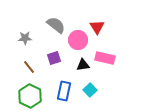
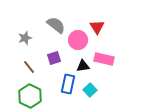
gray star: rotated 16 degrees counterclockwise
pink rectangle: moved 1 px left, 1 px down
black triangle: moved 1 px down
blue rectangle: moved 4 px right, 7 px up
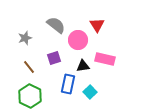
red triangle: moved 2 px up
pink rectangle: moved 1 px right
cyan square: moved 2 px down
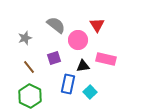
pink rectangle: moved 1 px right
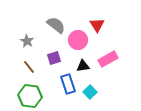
gray star: moved 2 px right, 3 px down; rotated 24 degrees counterclockwise
pink rectangle: moved 2 px right; rotated 42 degrees counterclockwise
blue rectangle: rotated 30 degrees counterclockwise
green hexagon: rotated 20 degrees counterclockwise
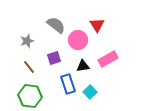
gray star: rotated 24 degrees clockwise
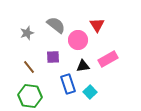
gray star: moved 8 px up
purple square: moved 1 px left, 1 px up; rotated 16 degrees clockwise
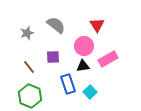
pink circle: moved 6 px right, 6 px down
green hexagon: rotated 15 degrees clockwise
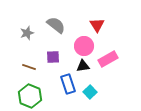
brown line: rotated 32 degrees counterclockwise
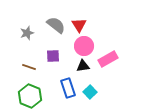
red triangle: moved 18 px left
purple square: moved 1 px up
blue rectangle: moved 4 px down
